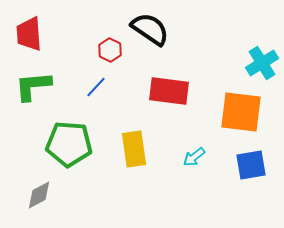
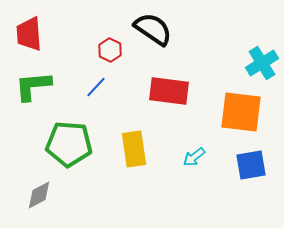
black semicircle: moved 3 px right
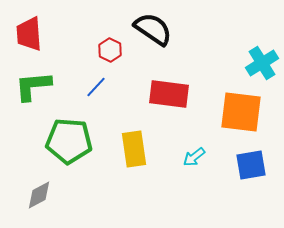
red rectangle: moved 3 px down
green pentagon: moved 3 px up
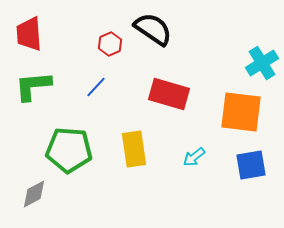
red hexagon: moved 6 px up; rotated 10 degrees clockwise
red rectangle: rotated 9 degrees clockwise
green pentagon: moved 9 px down
gray diamond: moved 5 px left, 1 px up
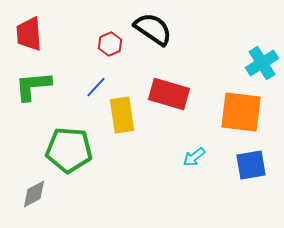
yellow rectangle: moved 12 px left, 34 px up
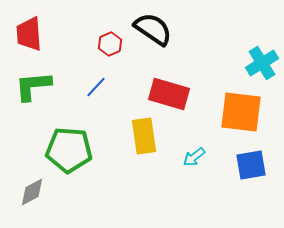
yellow rectangle: moved 22 px right, 21 px down
gray diamond: moved 2 px left, 2 px up
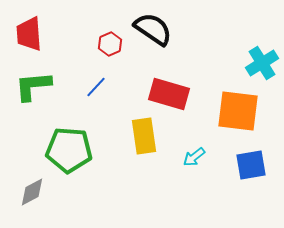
orange square: moved 3 px left, 1 px up
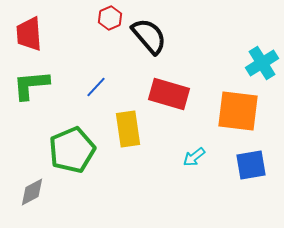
black semicircle: moved 4 px left, 7 px down; rotated 15 degrees clockwise
red hexagon: moved 26 px up
green L-shape: moved 2 px left, 1 px up
yellow rectangle: moved 16 px left, 7 px up
green pentagon: moved 3 px right; rotated 27 degrees counterclockwise
